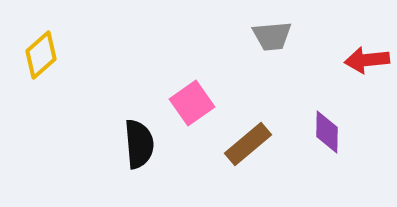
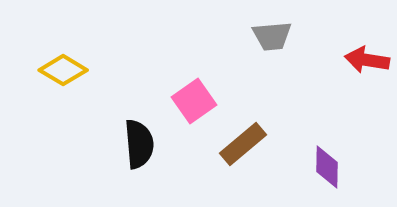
yellow diamond: moved 22 px right, 15 px down; rotated 72 degrees clockwise
red arrow: rotated 15 degrees clockwise
pink square: moved 2 px right, 2 px up
purple diamond: moved 35 px down
brown rectangle: moved 5 px left
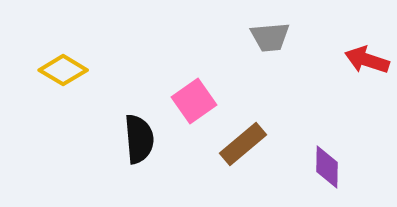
gray trapezoid: moved 2 px left, 1 px down
red arrow: rotated 9 degrees clockwise
black semicircle: moved 5 px up
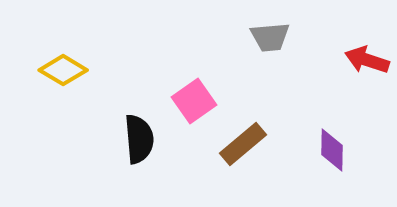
purple diamond: moved 5 px right, 17 px up
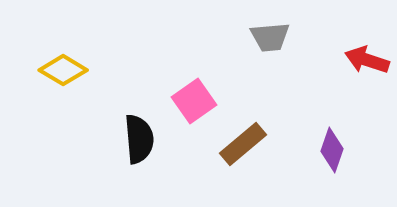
purple diamond: rotated 18 degrees clockwise
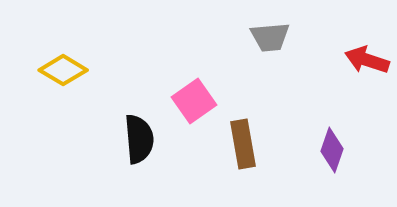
brown rectangle: rotated 60 degrees counterclockwise
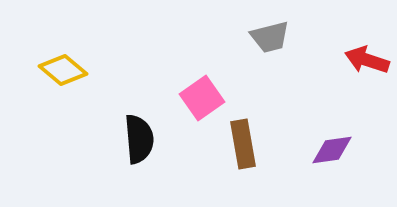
gray trapezoid: rotated 9 degrees counterclockwise
yellow diamond: rotated 9 degrees clockwise
pink square: moved 8 px right, 3 px up
purple diamond: rotated 63 degrees clockwise
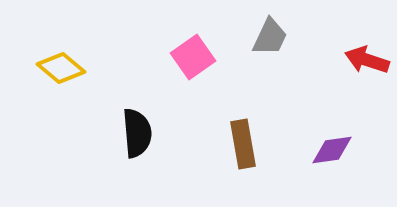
gray trapezoid: rotated 51 degrees counterclockwise
yellow diamond: moved 2 px left, 2 px up
pink square: moved 9 px left, 41 px up
black semicircle: moved 2 px left, 6 px up
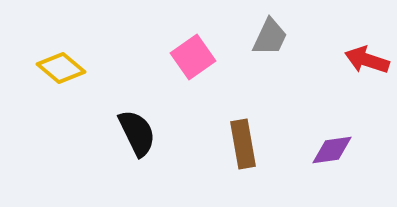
black semicircle: rotated 21 degrees counterclockwise
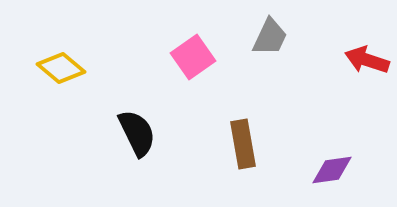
purple diamond: moved 20 px down
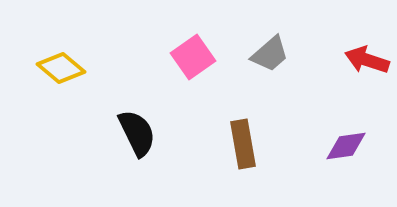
gray trapezoid: moved 17 px down; rotated 24 degrees clockwise
purple diamond: moved 14 px right, 24 px up
